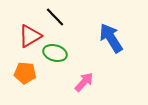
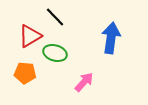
blue arrow: rotated 40 degrees clockwise
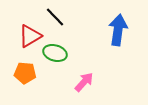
blue arrow: moved 7 px right, 8 px up
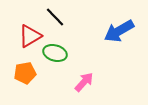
blue arrow: moved 1 px right, 1 px down; rotated 128 degrees counterclockwise
orange pentagon: rotated 15 degrees counterclockwise
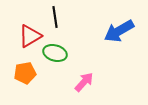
black line: rotated 35 degrees clockwise
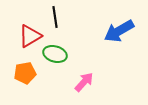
green ellipse: moved 1 px down
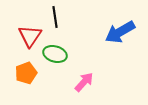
blue arrow: moved 1 px right, 1 px down
red triangle: rotated 25 degrees counterclockwise
orange pentagon: moved 1 px right; rotated 10 degrees counterclockwise
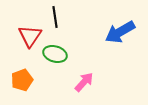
orange pentagon: moved 4 px left, 7 px down
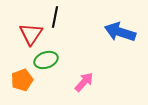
black line: rotated 20 degrees clockwise
blue arrow: rotated 48 degrees clockwise
red triangle: moved 1 px right, 2 px up
green ellipse: moved 9 px left, 6 px down; rotated 35 degrees counterclockwise
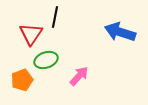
pink arrow: moved 5 px left, 6 px up
